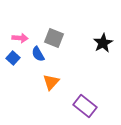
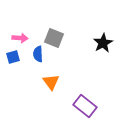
blue semicircle: rotated 28 degrees clockwise
blue square: moved 1 px up; rotated 32 degrees clockwise
orange triangle: rotated 18 degrees counterclockwise
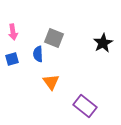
pink arrow: moved 7 px left, 6 px up; rotated 77 degrees clockwise
blue square: moved 1 px left, 2 px down
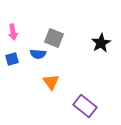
black star: moved 2 px left
blue semicircle: rotated 84 degrees counterclockwise
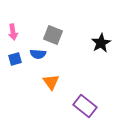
gray square: moved 1 px left, 3 px up
blue square: moved 3 px right
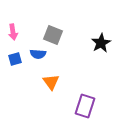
purple rectangle: rotated 70 degrees clockwise
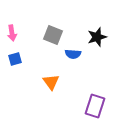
pink arrow: moved 1 px left, 1 px down
black star: moved 4 px left, 6 px up; rotated 12 degrees clockwise
blue semicircle: moved 35 px right
purple rectangle: moved 10 px right
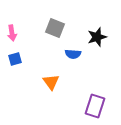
gray square: moved 2 px right, 7 px up
